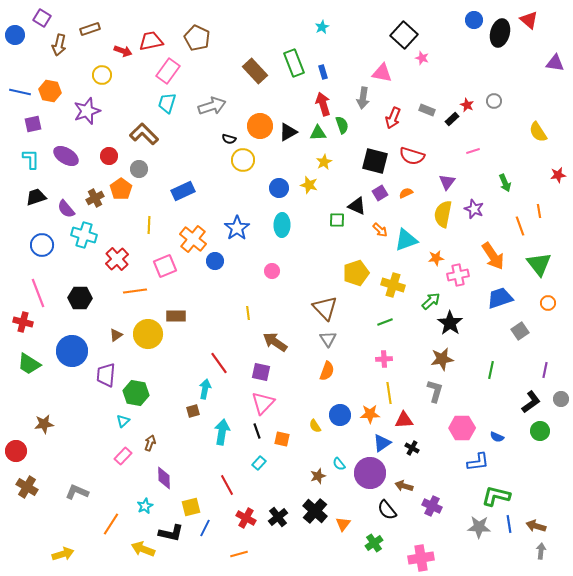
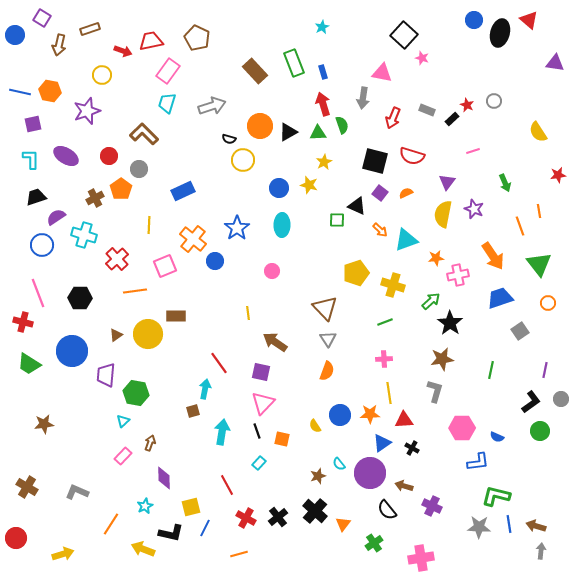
purple square at (380, 193): rotated 21 degrees counterclockwise
purple semicircle at (66, 209): moved 10 px left, 8 px down; rotated 96 degrees clockwise
red circle at (16, 451): moved 87 px down
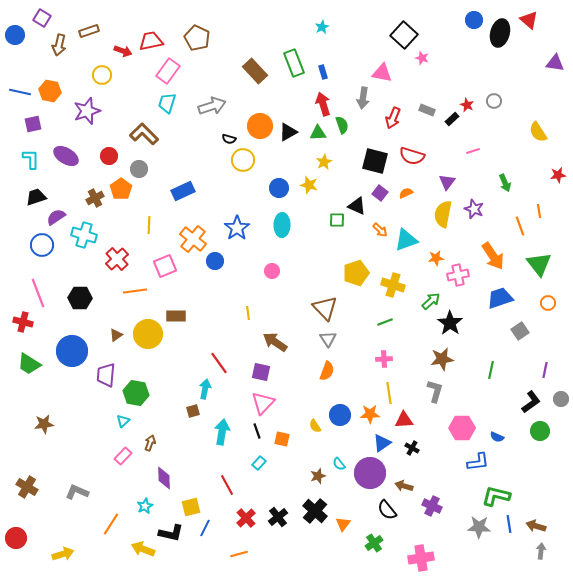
brown rectangle at (90, 29): moved 1 px left, 2 px down
red cross at (246, 518): rotated 18 degrees clockwise
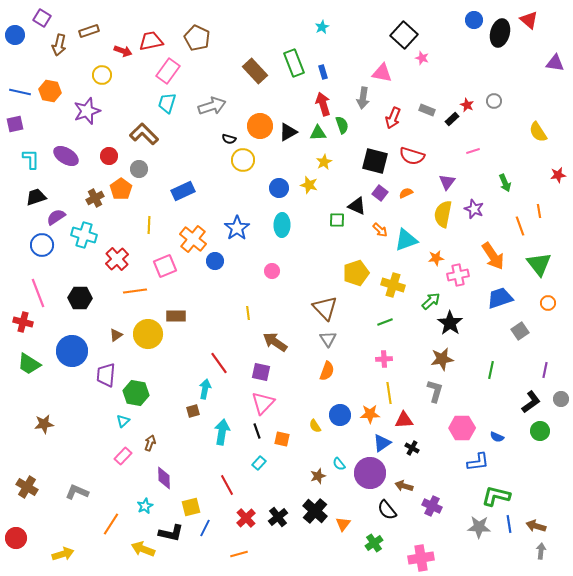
purple square at (33, 124): moved 18 px left
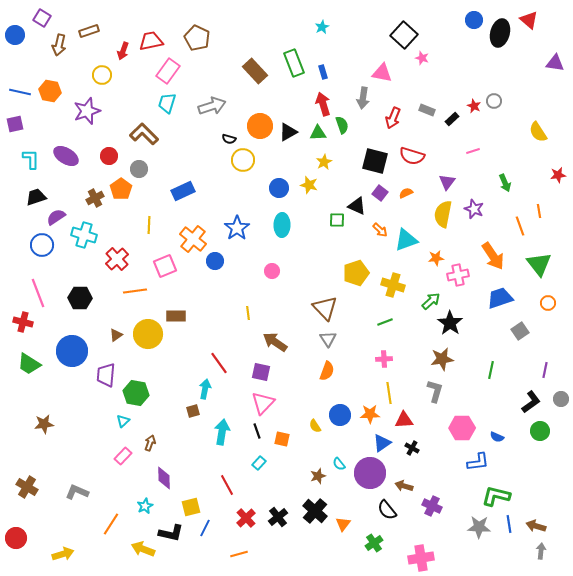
red arrow at (123, 51): rotated 90 degrees clockwise
red star at (467, 105): moved 7 px right, 1 px down
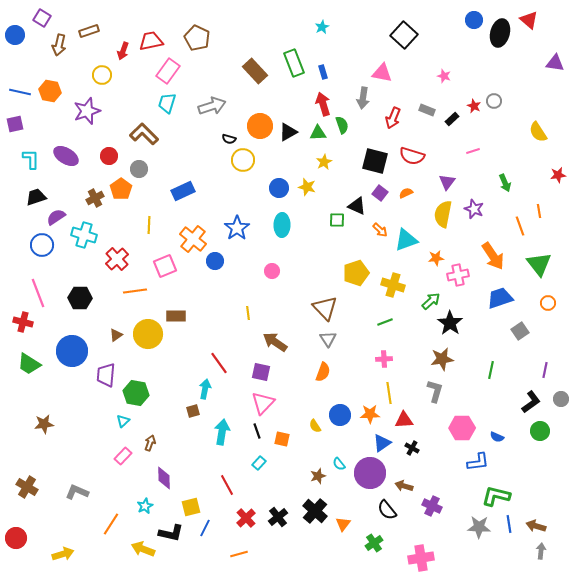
pink star at (422, 58): moved 22 px right, 18 px down
yellow star at (309, 185): moved 2 px left, 2 px down
orange semicircle at (327, 371): moved 4 px left, 1 px down
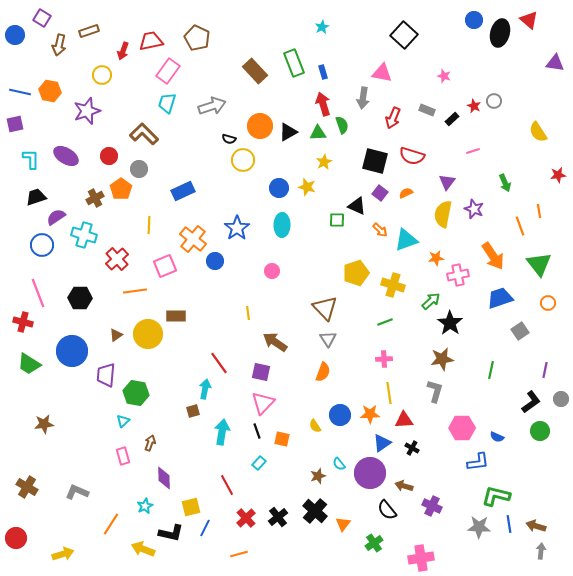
pink rectangle at (123, 456): rotated 60 degrees counterclockwise
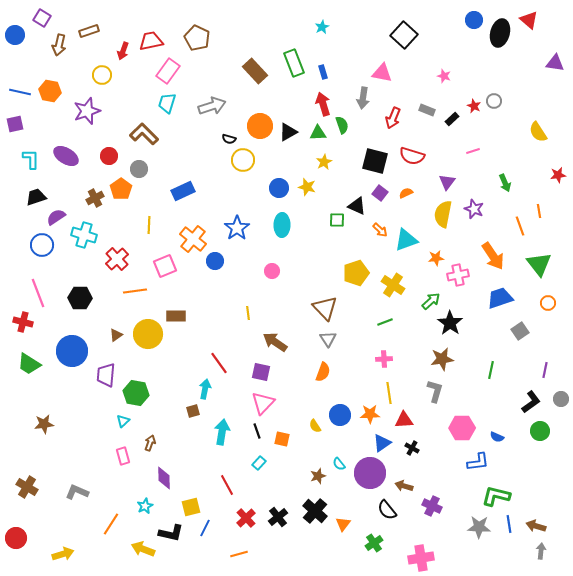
yellow cross at (393, 285): rotated 15 degrees clockwise
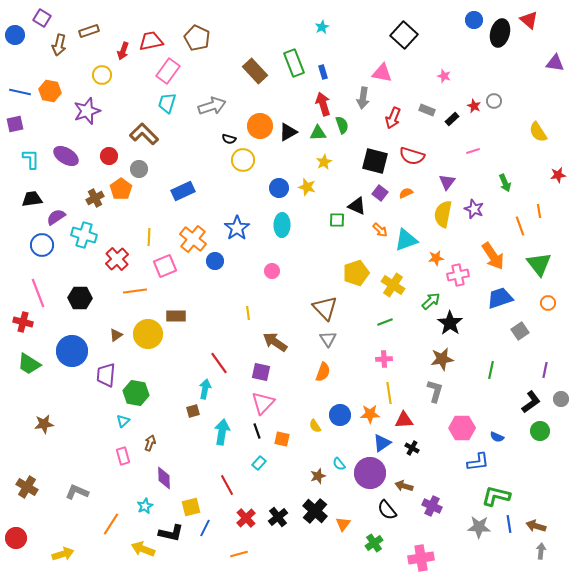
black trapezoid at (36, 197): moved 4 px left, 2 px down; rotated 10 degrees clockwise
yellow line at (149, 225): moved 12 px down
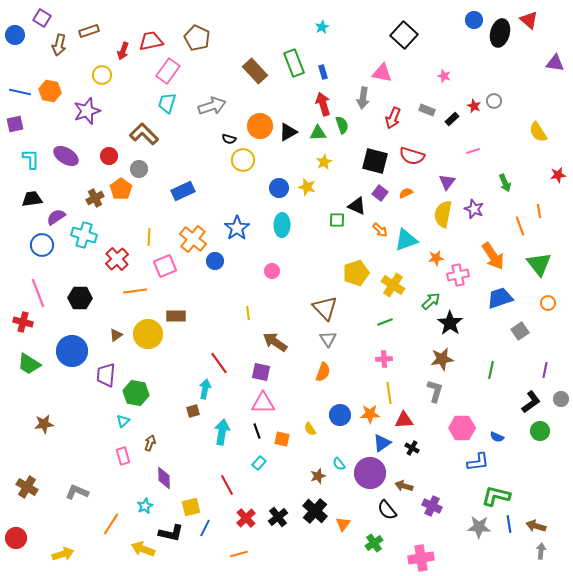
pink triangle at (263, 403): rotated 45 degrees clockwise
yellow semicircle at (315, 426): moved 5 px left, 3 px down
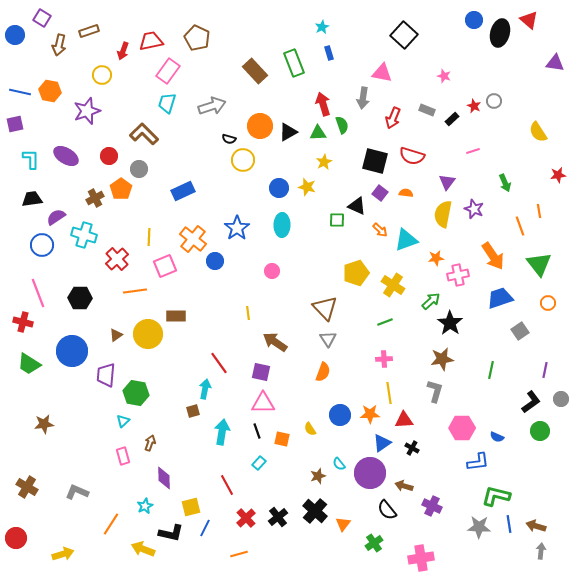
blue rectangle at (323, 72): moved 6 px right, 19 px up
orange semicircle at (406, 193): rotated 32 degrees clockwise
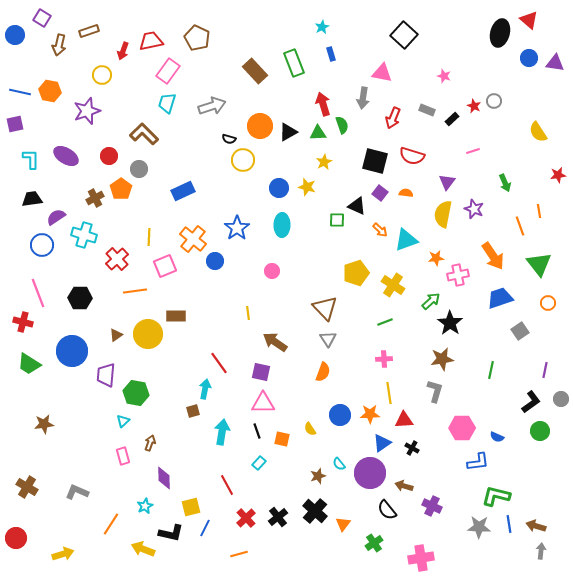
blue circle at (474, 20): moved 55 px right, 38 px down
blue rectangle at (329, 53): moved 2 px right, 1 px down
